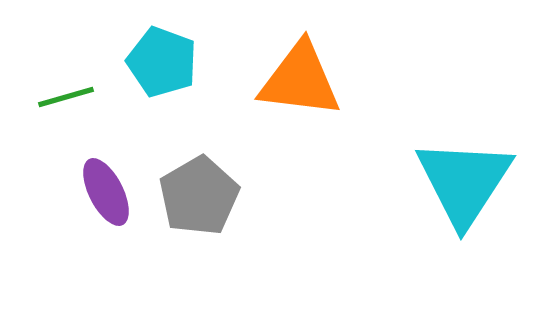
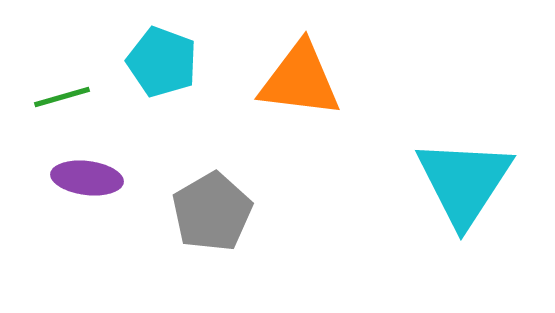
green line: moved 4 px left
purple ellipse: moved 19 px left, 14 px up; rotated 56 degrees counterclockwise
gray pentagon: moved 13 px right, 16 px down
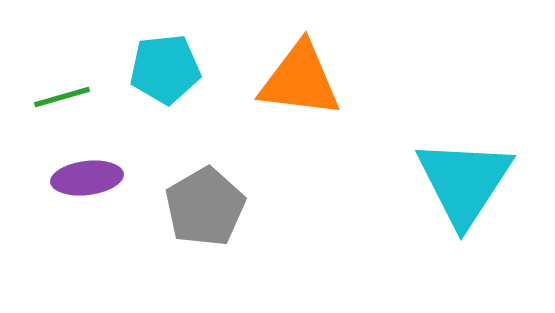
cyan pentagon: moved 3 px right, 7 px down; rotated 26 degrees counterclockwise
purple ellipse: rotated 14 degrees counterclockwise
gray pentagon: moved 7 px left, 5 px up
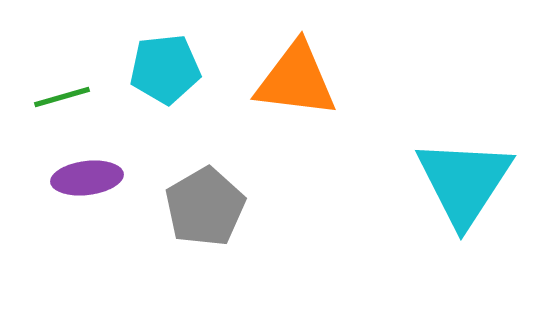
orange triangle: moved 4 px left
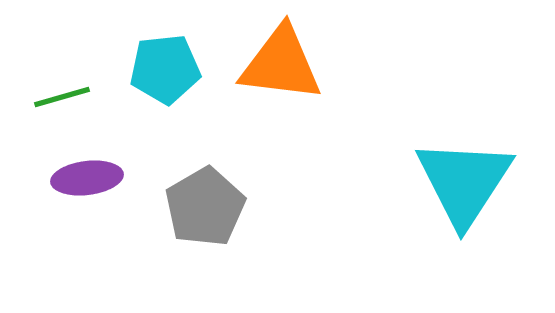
orange triangle: moved 15 px left, 16 px up
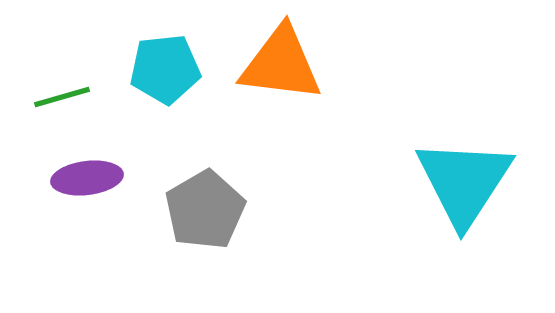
gray pentagon: moved 3 px down
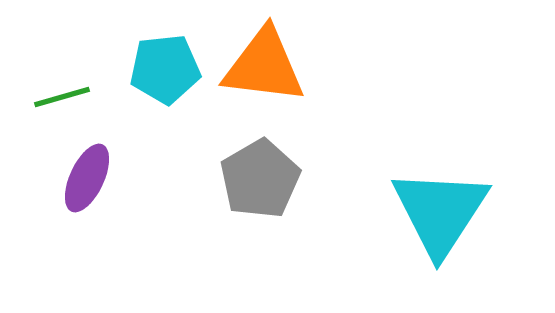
orange triangle: moved 17 px left, 2 px down
purple ellipse: rotated 58 degrees counterclockwise
cyan triangle: moved 24 px left, 30 px down
gray pentagon: moved 55 px right, 31 px up
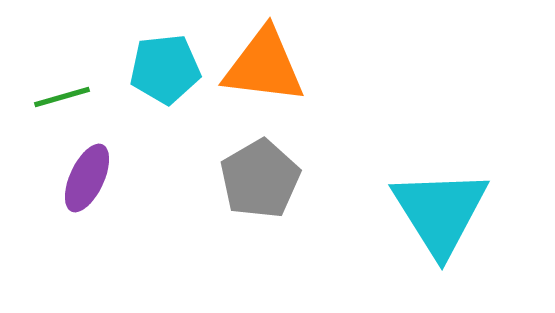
cyan triangle: rotated 5 degrees counterclockwise
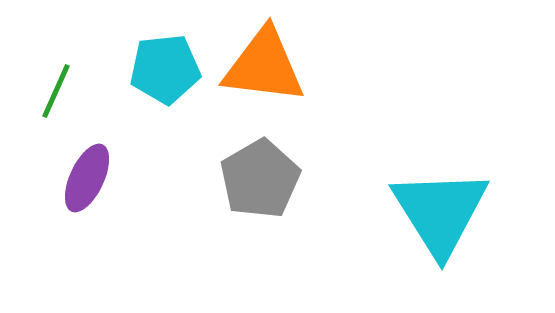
green line: moved 6 px left, 6 px up; rotated 50 degrees counterclockwise
